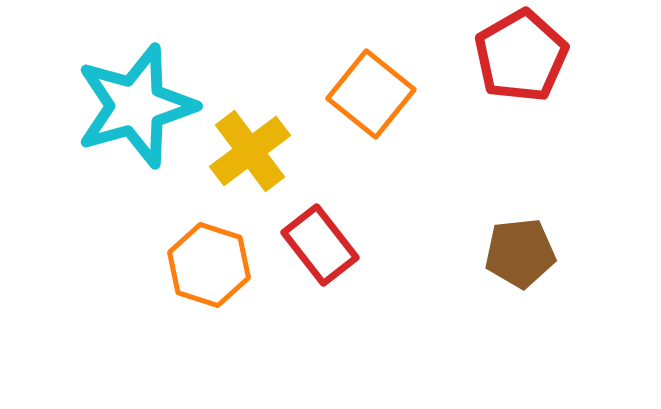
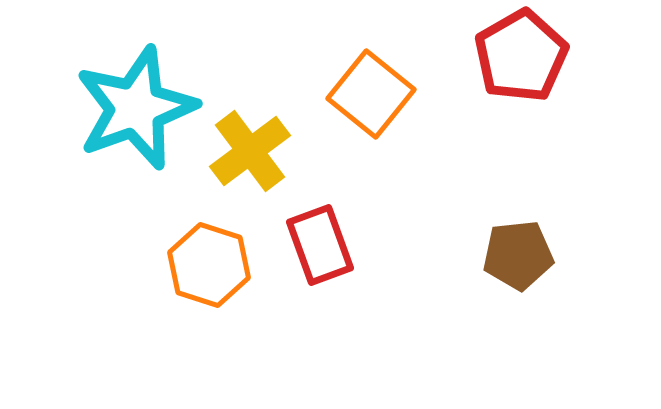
cyan star: moved 2 px down; rotated 4 degrees counterclockwise
red rectangle: rotated 18 degrees clockwise
brown pentagon: moved 2 px left, 2 px down
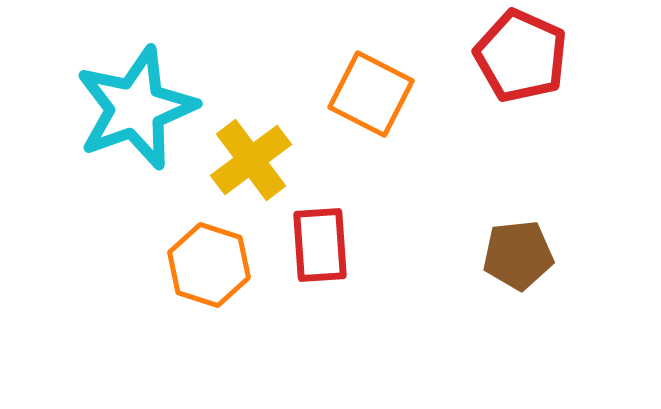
red pentagon: rotated 18 degrees counterclockwise
orange square: rotated 12 degrees counterclockwise
yellow cross: moved 1 px right, 9 px down
red rectangle: rotated 16 degrees clockwise
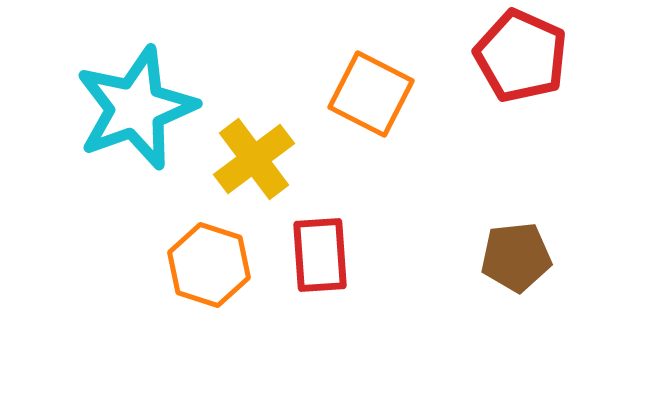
yellow cross: moved 3 px right, 1 px up
red rectangle: moved 10 px down
brown pentagon: moved 2 px left, 2 px down
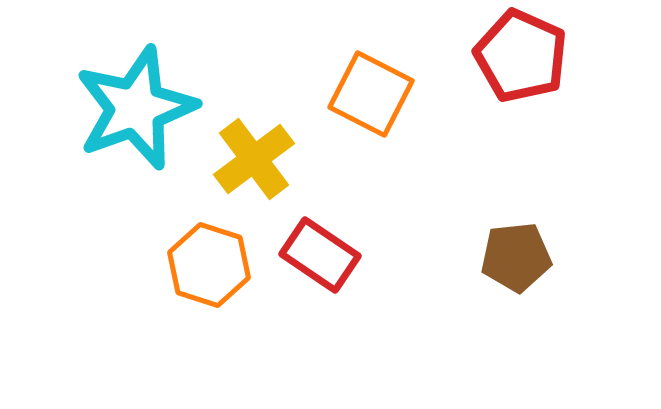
red rectangle: rotated 52 degrees counterclockwise
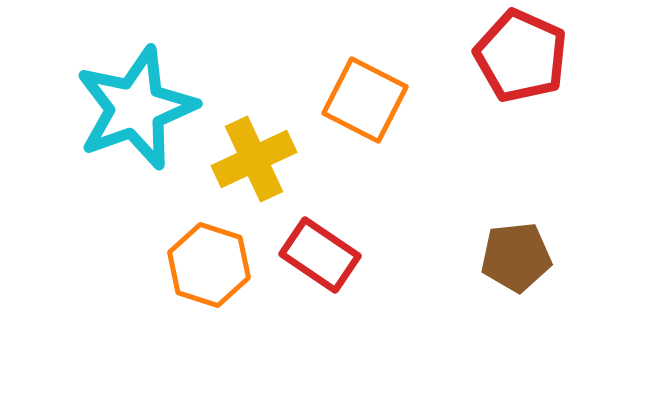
orange square: moved 6 px left, 6 px down
yellow cross: rotated 12 degrees clockwise
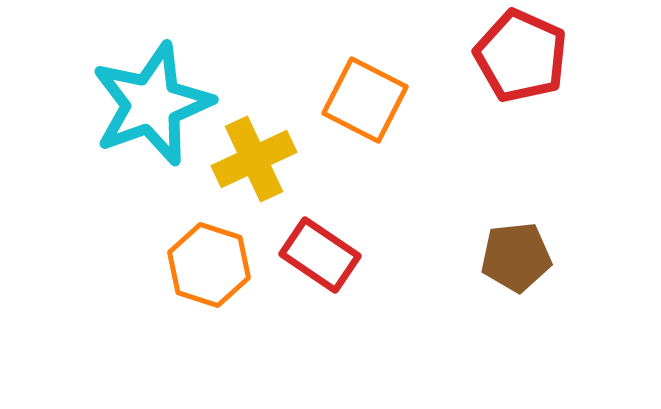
cyan star: moved 16 px right, 4 px up
